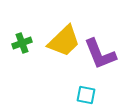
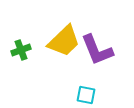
green cross: moved 1 px left, 7 px down
purple L-shape: moved 3 px left, 4 px up
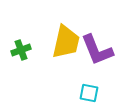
yellow trapezoid: moved 2 px right, 1 px down; rotated 33 degrees counterclockwise
cyan square: moved 3 px right, 2 px up
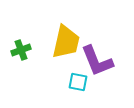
purple L-shape: moved 11 px down
cyan square: moved 11 px left, 11 px up
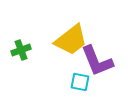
yellow trapezoid: moved 5 px right, 2 px up; rotated 39 degrees clockwise
cyan square: moved 2 px right
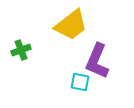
yellow trapezoid: moved 15 px up
purple L-shape: rotated 45 degrees clockwise
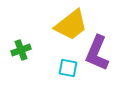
purple L-shape: moved 8 px up
cyan square: moved 12 px left, 14 px up
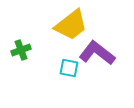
purple L-shape: rotated 105 degrees clockwise
cyan square: moved 1 px right
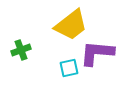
purple L-shape: rotated 33 degrees counterclockwise
cyan square: rotated 24 degrees counterclockwise
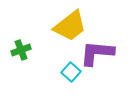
yellow trapezoid: moved 1 px left, 1 px down
cyan square: moved 2 px right, 4 px down; rotated 36 degrees counterclockwise
